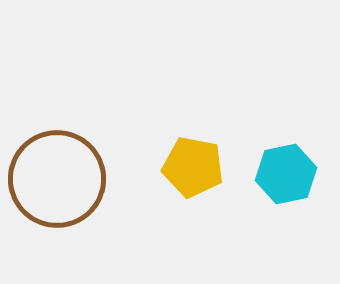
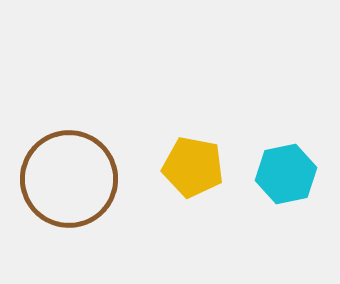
brown circle: moved 12 px right
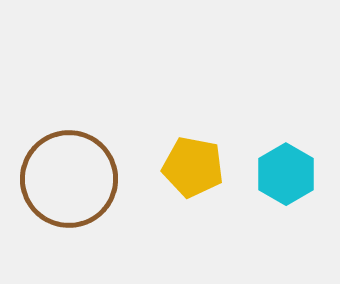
cyan hexagon: rotated 18 degrees counterclockwise
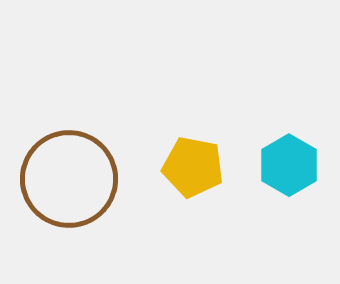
cyan hexagon: moved 3 px right, 9 px up
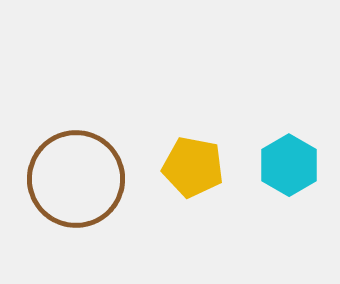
brown circle: moved 7 px right
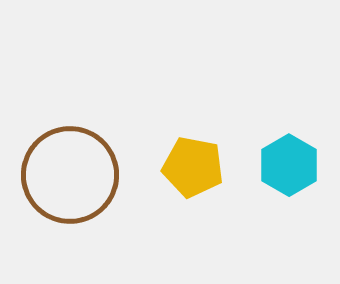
brown circle: moved 6 px left, 4 px up
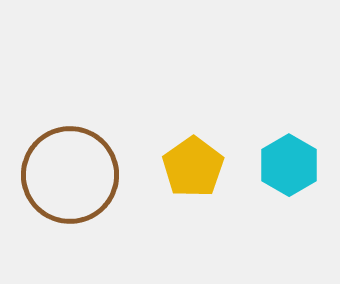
yellow pentagon: rotated 26 degrees clockwise
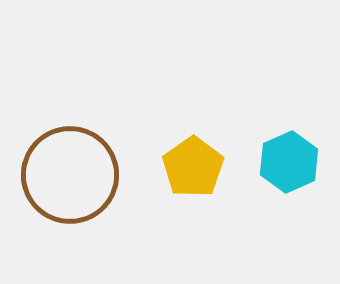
cyan hexagon: moved 3 px up; rotated 6 degrees clockwise
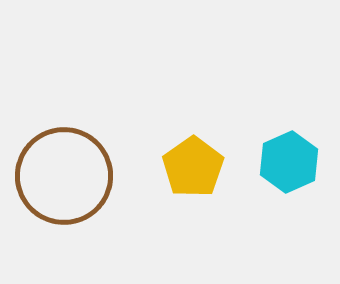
brown circle: moved 6 px left, 1 px down
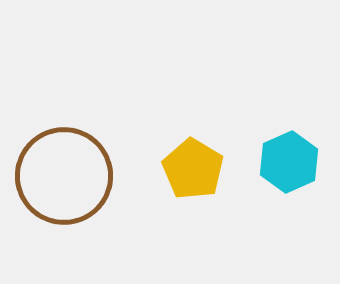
yellow pentagon: moved 2 px down; rotated 6 degrees counterclockwise
